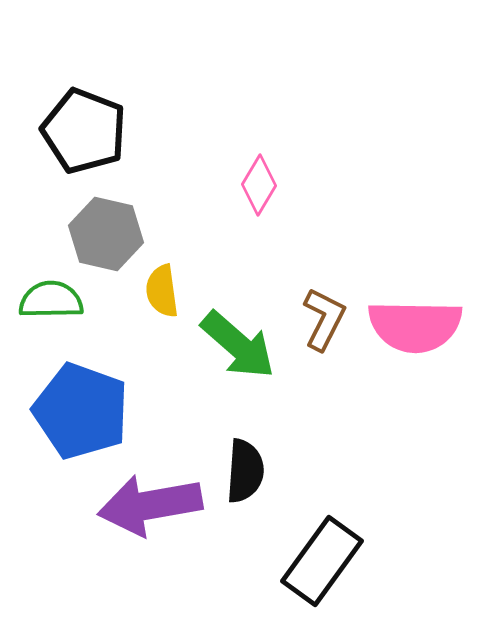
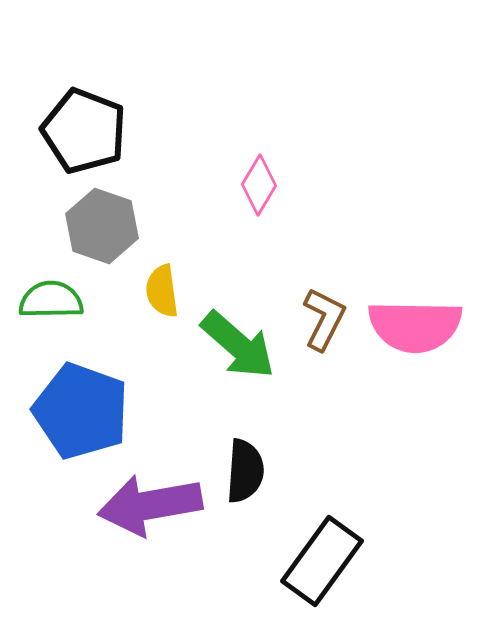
gray hexagon: moved 4 px left, 8 px up; rotated 6 degrees clockwise
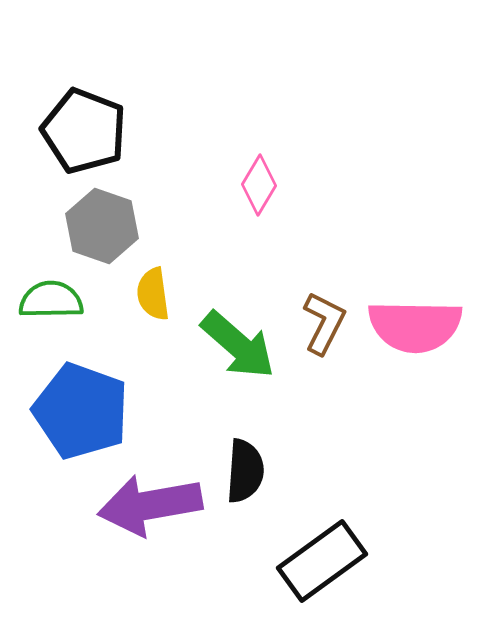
yellow semicircle: moved 9 px left, 3 px down
brown L-shape: moved 4 px down
black rectangle: rotated 18 degrees clockwise
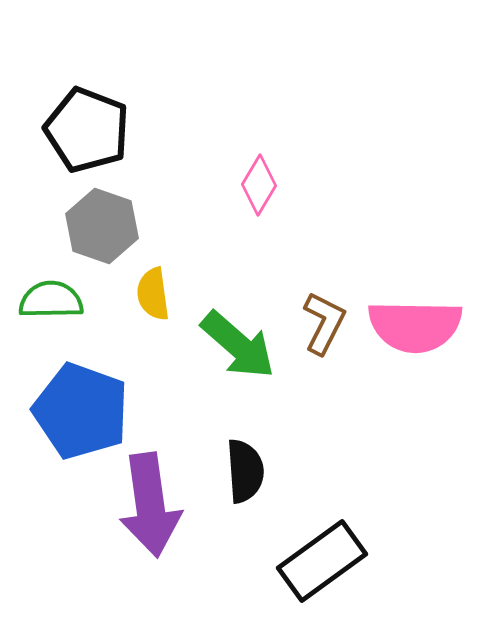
black pentagon: moved 3 px right, 1 px up
black semicircle: rotated 8 degrees counterclockwise
purple arrow: rotated 88 degrees counterclockwise
